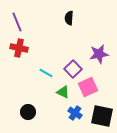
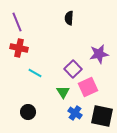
cyan line: moved 11 px left
green triangle: rotated 32 degrees clockwise
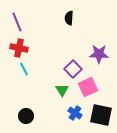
purple star: rotated 12 degrees clockwise
cyan line: moved 11 px left, 4 px up; rotated 32 degrees clockwise
green triangle: moved 1 px left, 2 px up
black circle: moved 2 px left, 4 px down
black square: moved 1 px left, 1 px up
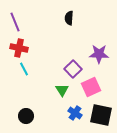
purple line: moved 2 px left
pink square: moved 3 px right
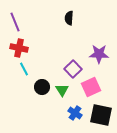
black circle: moved 16 px right, 29 px up
